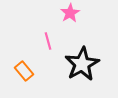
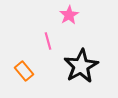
pink star: moved 1 px left, 2 px down
black star: moved 1 px left, 2 px down
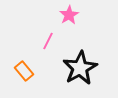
pink line: rotated 42 degrees clockwise
black star: moved 1 px left, 2 px down
